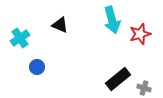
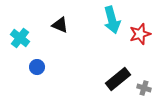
cyan cross: rotated 18 degrees counterclockwise
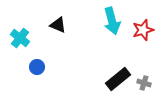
cyan arrow: moved 1 px down
black triangle: moved 2 px left
red star: moved 3 px right, 4 px up
gray cross: moved 5 px up
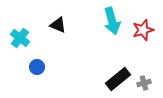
gray cross: rotated 32 degrees counterclockwise
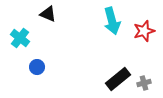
black triangle: moved 10 px left, 11 px up
red star: moved 1 px right, 1 px down
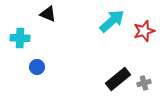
cyan arrow: rotated 116 degrees counterclockwise
cyan cross: rotated 36 degrees counterclockwise
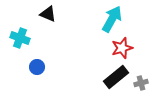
cyan arrow: moved 2 px up; rotated 20 degrees counterclockwise
red star: moved 22 px left, 17 px down
cyan cross: rotated 18 degrees clockwise
black rectangle: moved 2 px left, 2 px up
gray cross: moved 3 px left
